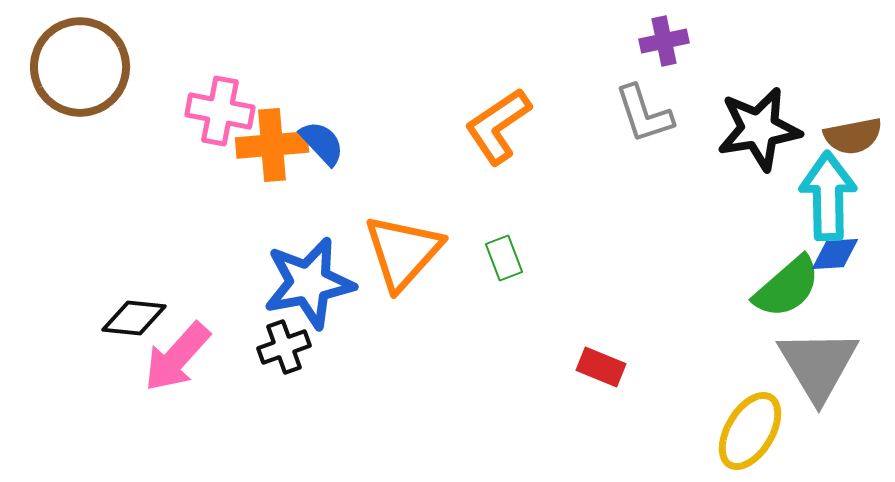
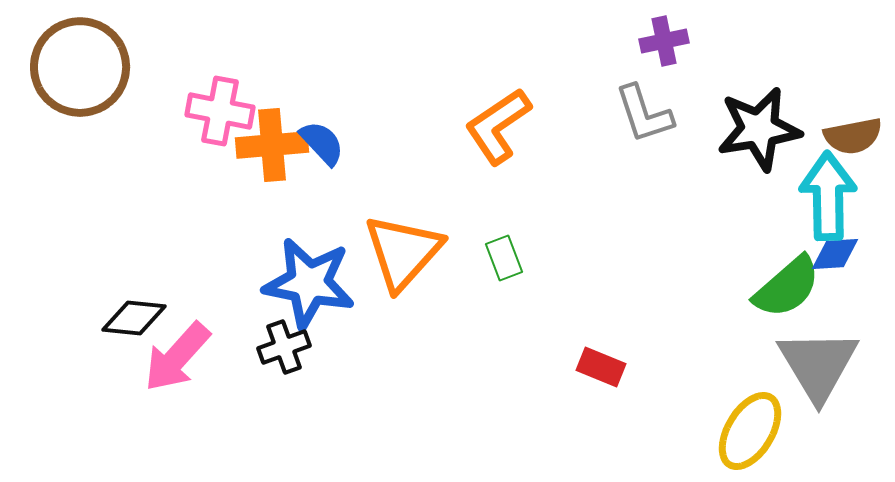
blue star: rotated 22 degrees clockwise
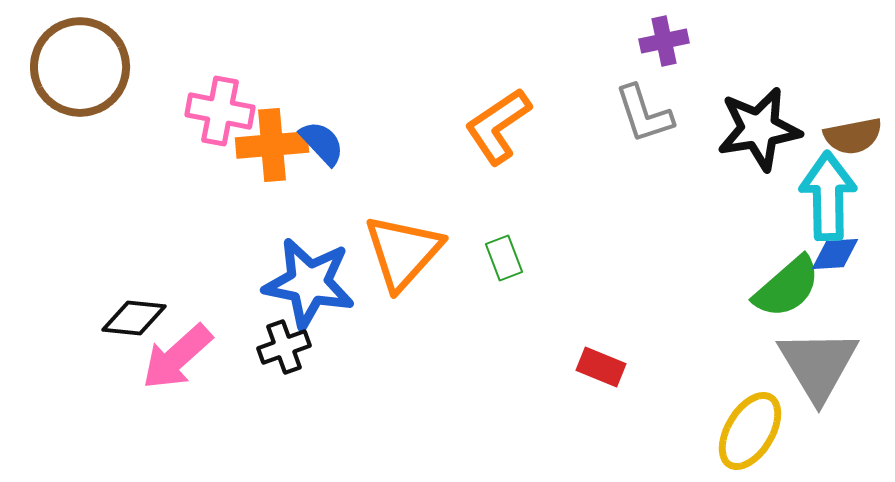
pink arrow: rotated 6 degrees clockwise
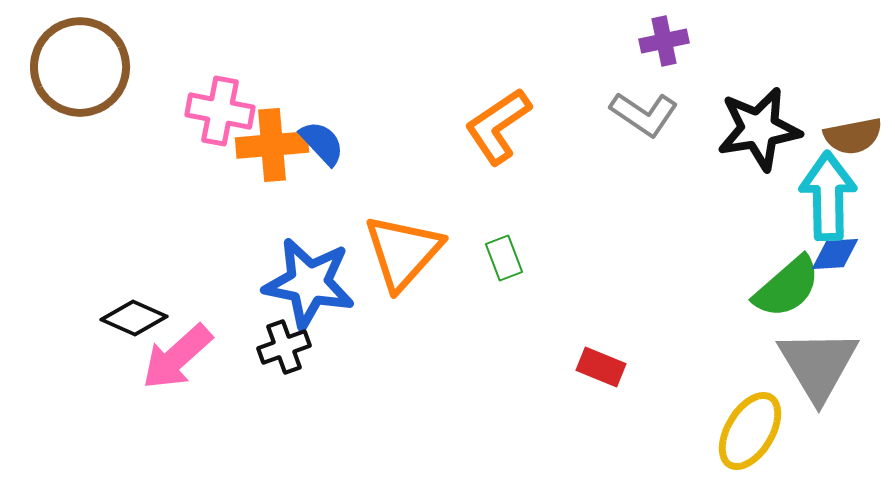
gray L-shape: rotated 38 degrees counterclockwise
black diamond: rotated 18 degrees clockwise
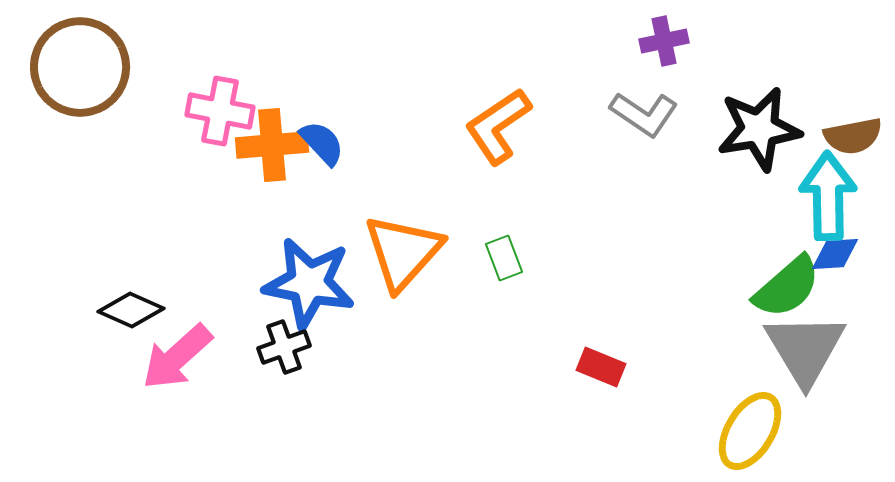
black diamond: moved 3 px left, 8 px up
gray triangle: moved 13 px left, 16 px up
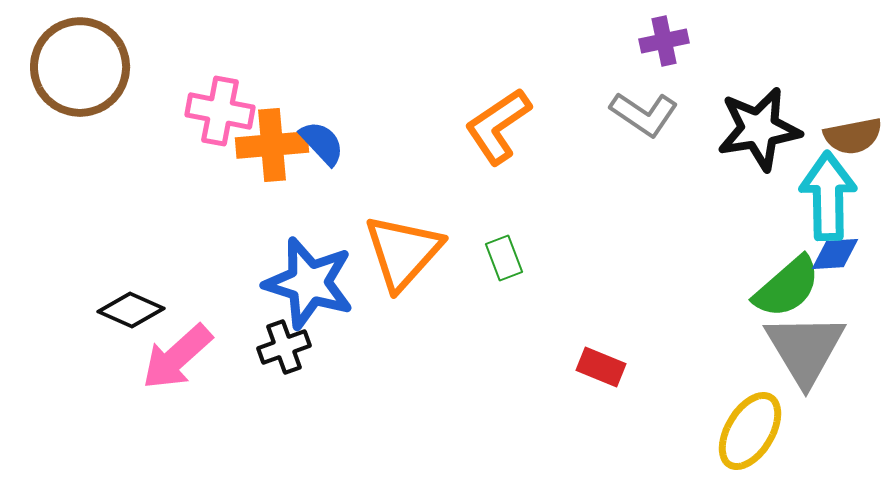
blue star: rotated 6 degrees clockwise
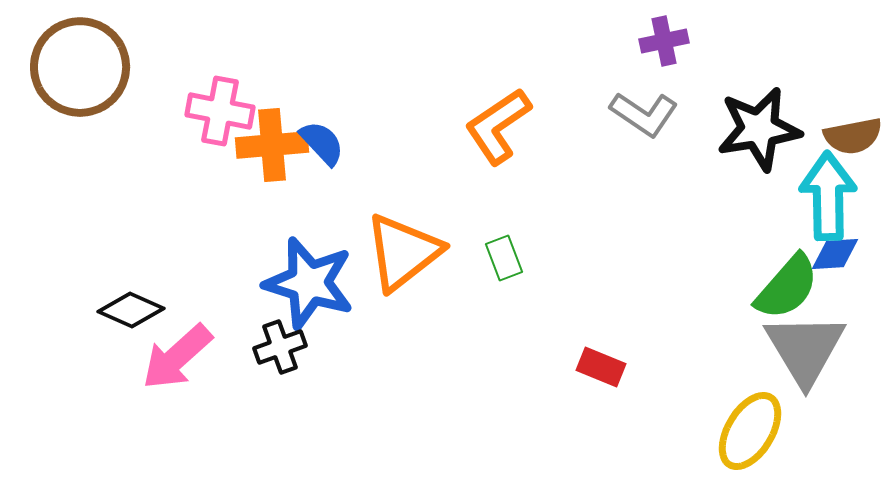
orange triangle: rotated 10 degrees clockwise
green semicircle: rotated 8 degrees counterclockwise
black cross: moved 4 px left
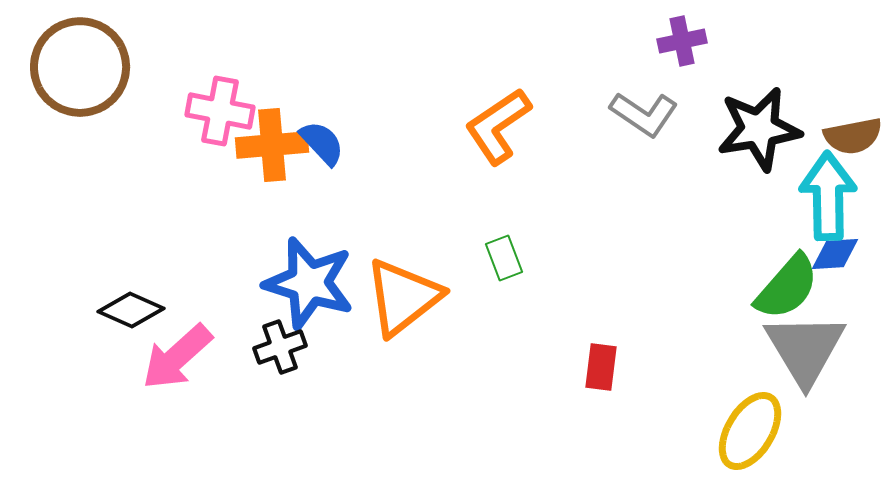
purple cross: moved 18 px right
orange triangle: moved 45 px down
red rectangle: rotated 75 degrees clockwise
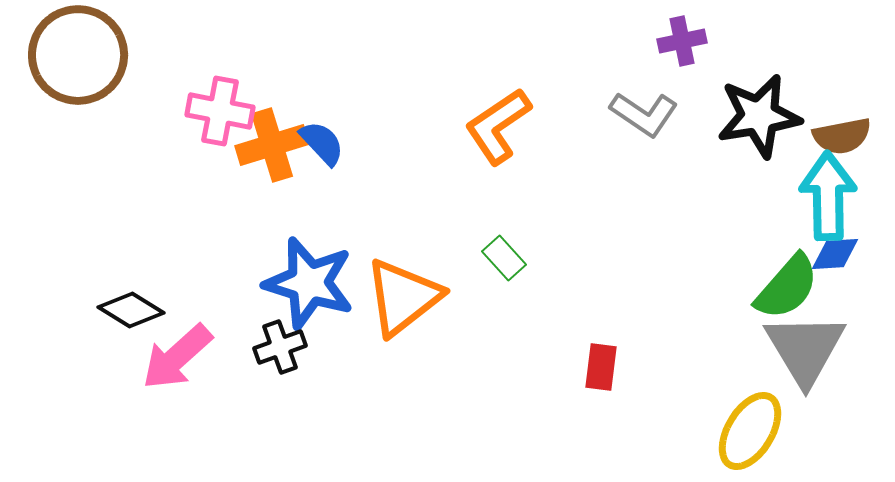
brown circle: moved 2 px left, 12 px up
black star: moved 13 px up
brown semicircle: moved 11 px left
orange cross: rotated 12 degrees counterclockwise
green rectangle: rotated 21 degrees counterclockwise
black diamond: rotated 8 degrees clockwise
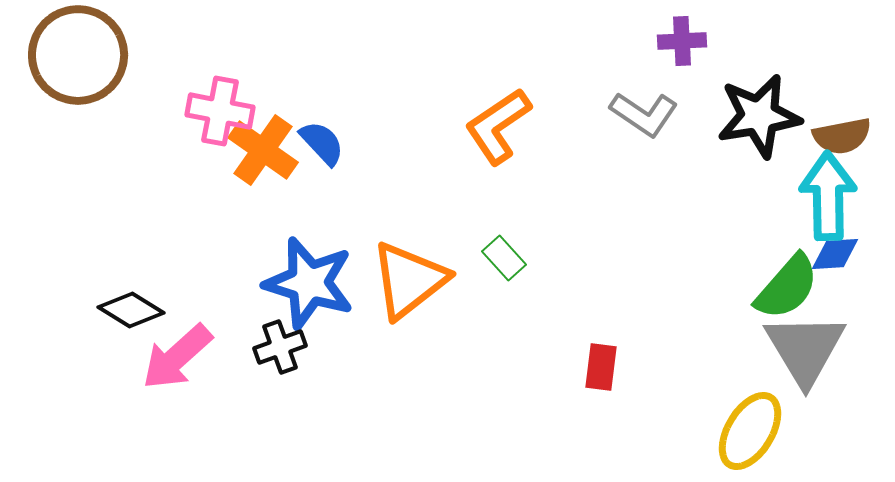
purple cross: rotated 9 degrees clockwise
orange cross: moved 9 px left, 5 px down; rotated 38 degrees counterclockwise
orange triangle: moved 6 px right, 17 px up
